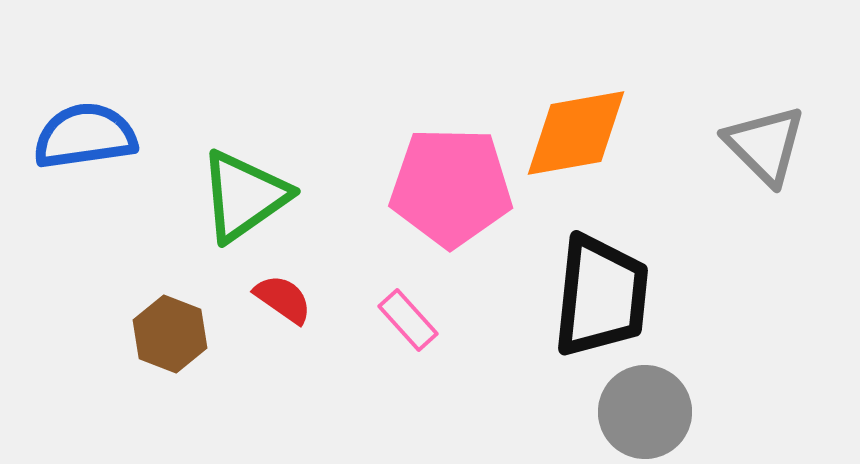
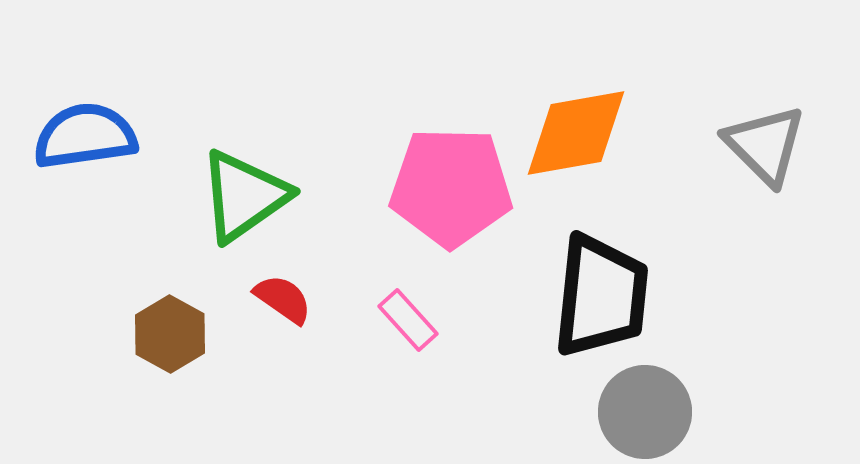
brown hexagon: rotated 8 degrees clockwise
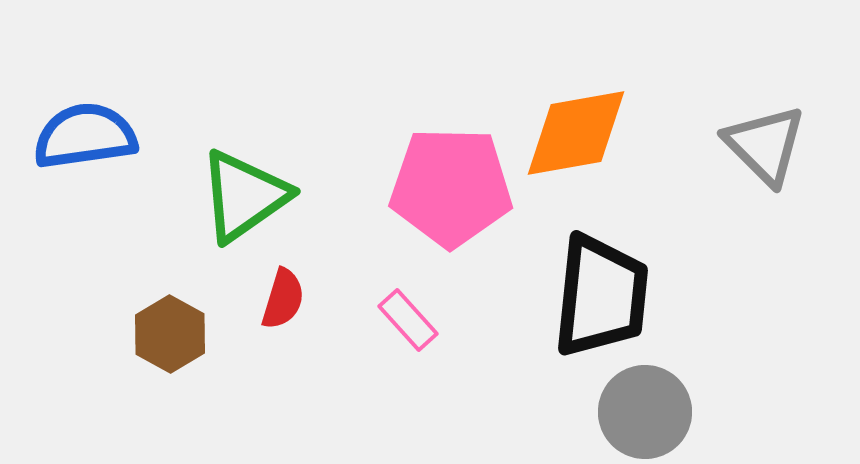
red semicircle: rotated 72 degrees clockwise
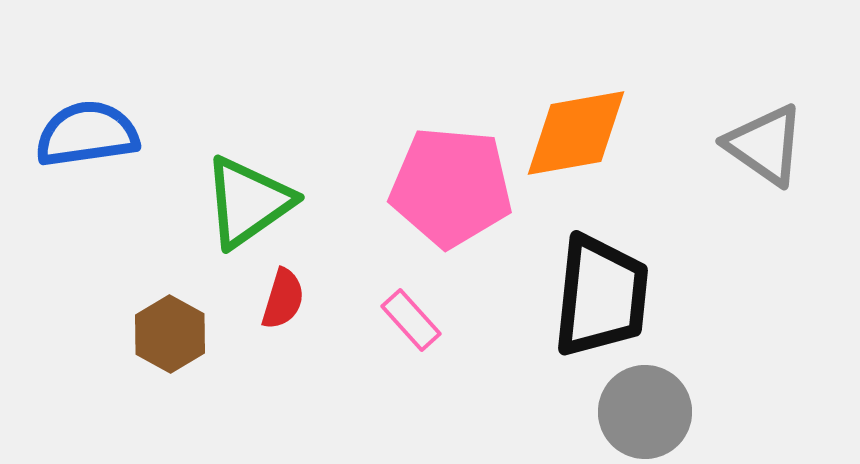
blue semicircle: moved 2 px right, 2 px up
gray triangle: rotated 10 degrees counterclockwise
pink pentagon: rotated 4 degrees clockwise
green triangle: moved 4 px right, 6 px down
pink rectangle: moved 3 px right
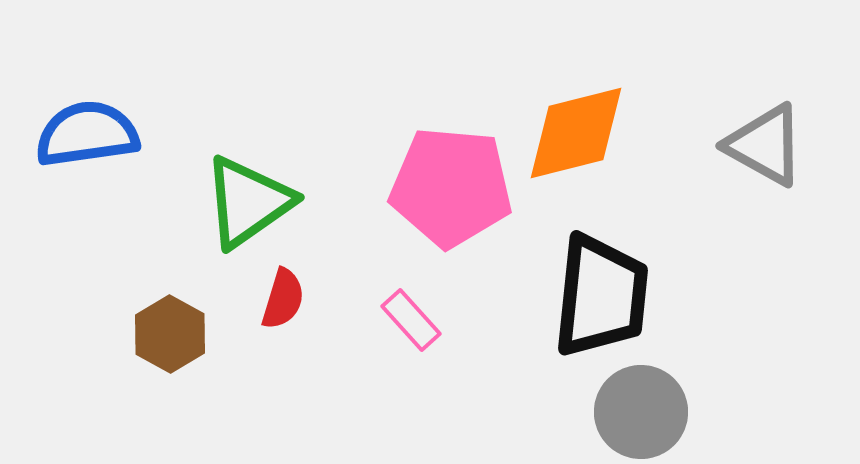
orange diamond: rotated 4 degrees counterclockwise
gray triangle: rotated 6 degrees counterclockwise
gray circle: moved 4 px left
